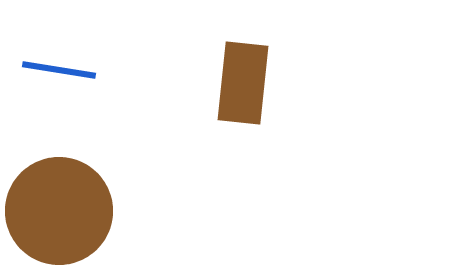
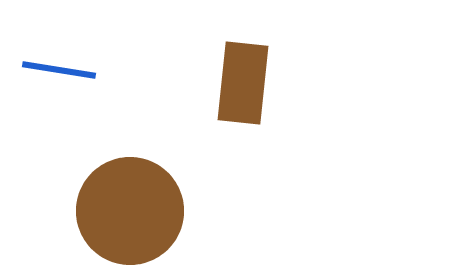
brown circle: moved 71 px right
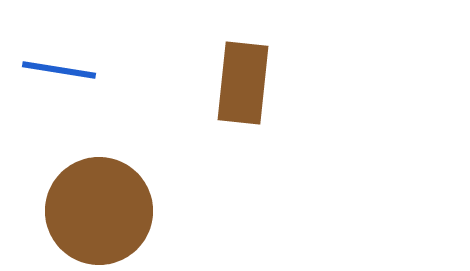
brown circle: moved 31 px left
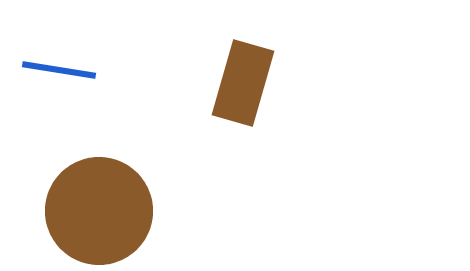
brown rectangle: rotated 10 degrees clockwise
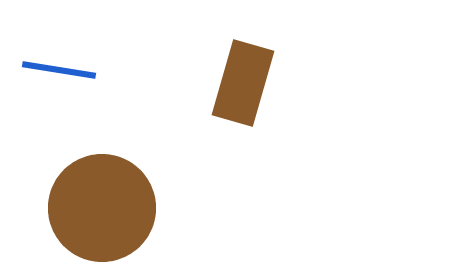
brown circle: moved 3 px right, 3 px up
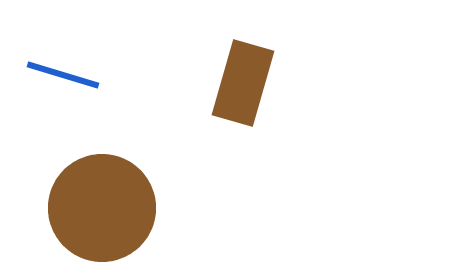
blue line: moved 4 px right, 5 px down; rotated 8 degrees clockwise
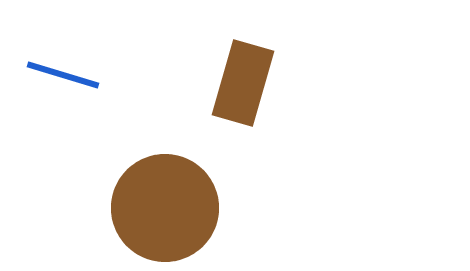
brown circle: moved 63 px right
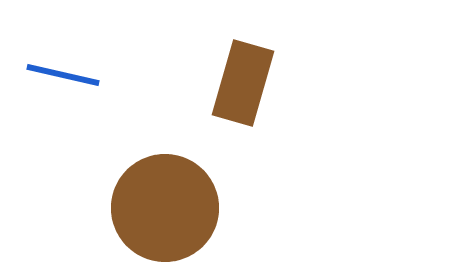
blue line: rotated 4 degrees counterclockwise
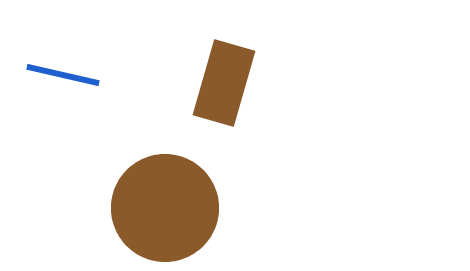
brown rectangle: moved 19 px left
